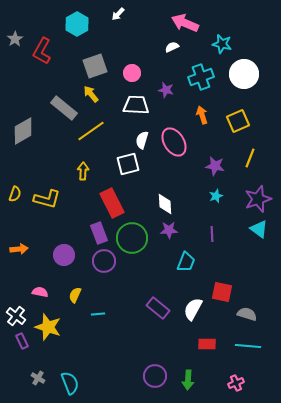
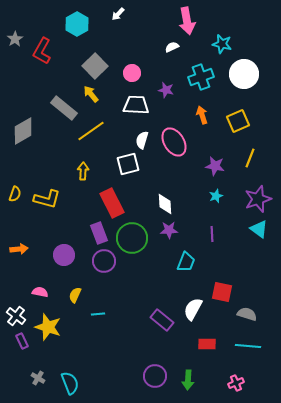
pink arrow at (185, 23): moved 2 px right, 2 px up; rotated 124 degrees counterclockwise
gray square at (95, 66): rotated 25 degrees counterclockwise
purple rectangle at (158, 308): moved 4 px right, 12 px down
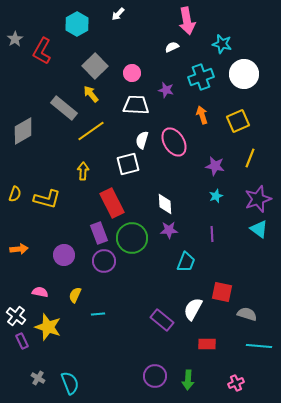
cyan line at (248, 346): moved 11 px right
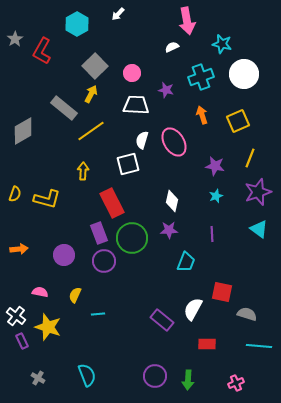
yellow arrow at (91, 94): rotated 66 degrees clockwise
purple star at (258, 199): moved 7 px up
white diamond at (165, 204): moved 7 px right, 3 px up; rotated 15 degrees clockwise
cyan semicircle at (70, 383): moved 17 px right, 8 px up
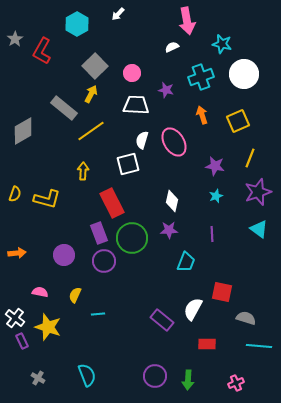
orange arrow at (19, 249): moved 2 px left, 4 px down
gray semicircle at (247, 314): moved 1 px left, 4 px down
white cross at (16, 316): moved 1 px left, 2 px down
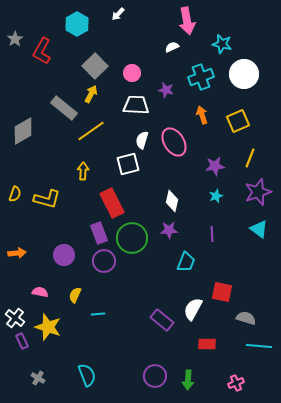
purple star at (215, 166): rotated 18 degrees counterclockwise
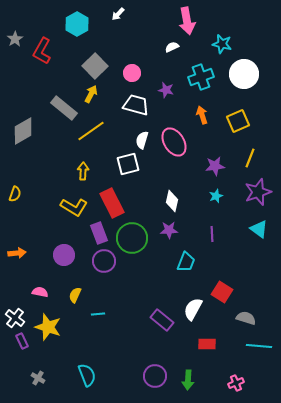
white trapezoid at (136, 105): rotated 12 degrees clockwise
yellow L-shape at (47, 199): moved 27 px right, 8 px down; rotated 16 degrees clockwise
red square at (222, 292): rotated 20 degrees clockwise
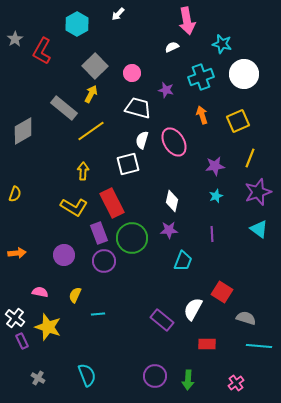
white trapezoid at (136, 105): moved 2 px right, 3 px down
cyan trapezoid at (186, 262): moved 3 px left, 1 px up
pink cross at (236, 383): rotated 14 degrees counterclockwise
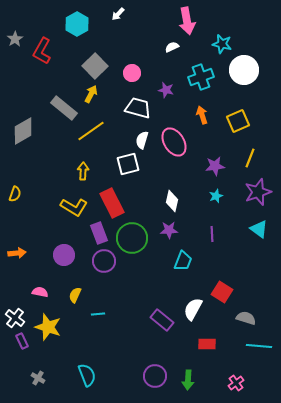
white circle at (244, 74): moved 4 px up
